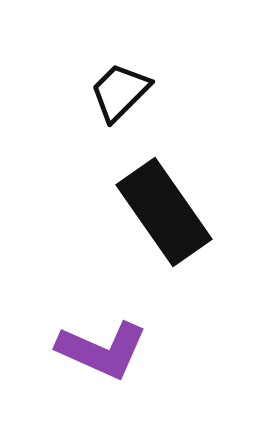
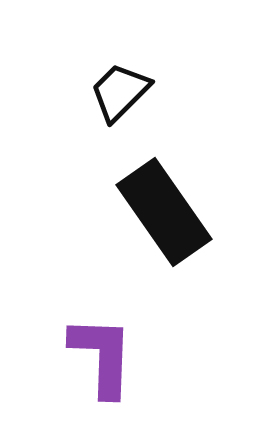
purple L-shape: moved 6 px down; rotated 112 degrees counterclockwise
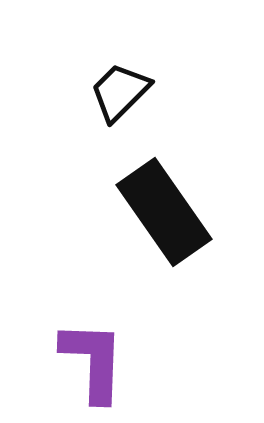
purple L-shape: moved 9 px left, 5 px down
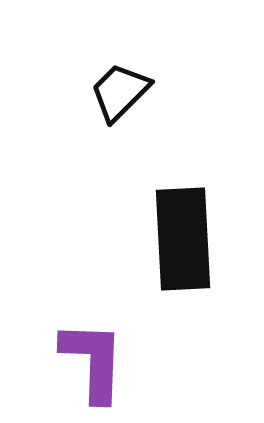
black rectangle: moved 19 px right, 27 px down; rotated 32 degrees clockwise
